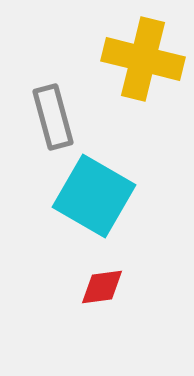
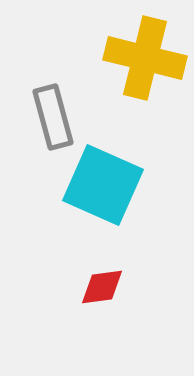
yellow cross: moved 2 px right, 1 px up
cyan square: moved 9 px right, 11 px up; rotated 6 degrees counterclockwise
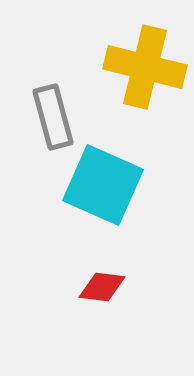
yellow cross: moved 9 px down
red diamond: rotated 15 degrees clockwise
